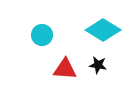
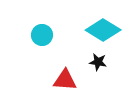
black star: moved 3 px up
red triangle: moved 11 px down
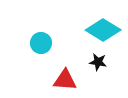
cyan circle: moved 1 px left, 8 px down
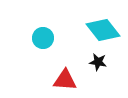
cyan diamond: rotated 20 degrees clockwise
cyan circle: moved 2 px right, 5 px up
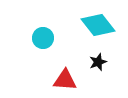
cyan diamond: moved 5 px left, 5 px up
black star: rotated 30 degrees counterclockwise
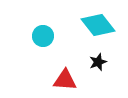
cyan circle: moved 2 px up
